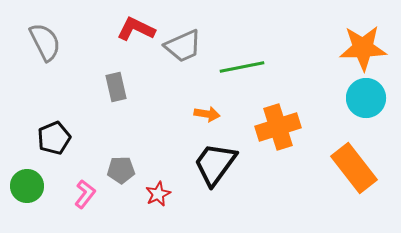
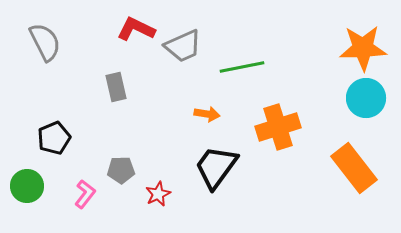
black trapezoid: moved 1 px right, 3 px down
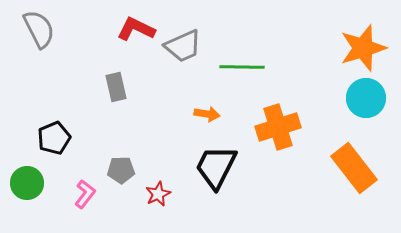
gray semicircle: moved 6 px left, 13 px up
orange star: rotated 15 degrees counterclockwise
green line: rotated 12 degrees clockwise
black trapezoid: rotated 9 degrees counterclockwise
green circle: moved 3 px up
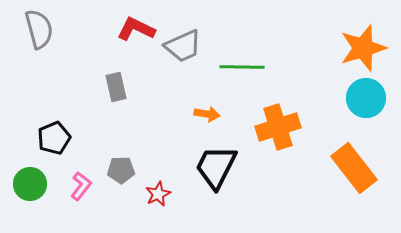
gray semicircle: rotated 12 degrees clockwise
green circle: moved 3 px right, 1 px down
pink L-shape: moved 4 px left, 8 px up
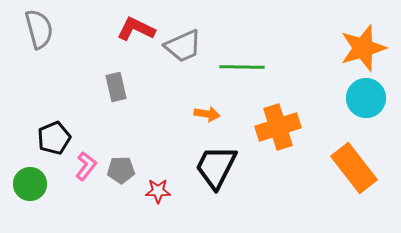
pink L-shape: moved 5 px right, 20 px up
red star: moved 3 px up; rotated 25 degrees clockwise
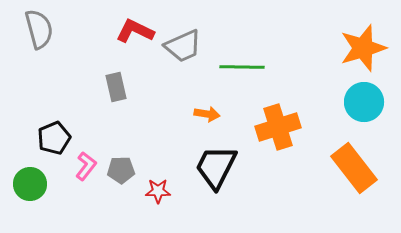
red L-shape: moved 1 px left, 2 px down
cyan circle: moved 2 px left, 4 px down
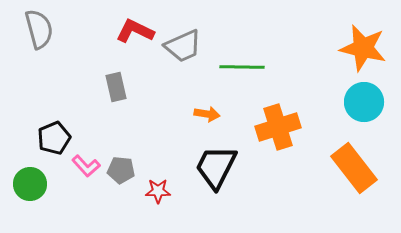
orange star: rotated 30 degrees clockwise
pink L-shape: rotated 100 degrees clockwise
gray pentagon: rotated 8 degrees clockwise
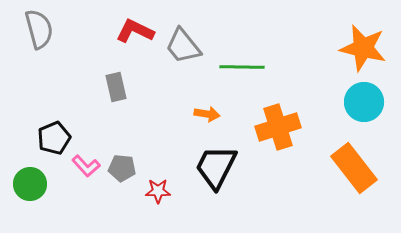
gray trapezoid: rotated 75 degrees clockwise
gray pentagon: moved 1 px right, 2 px up
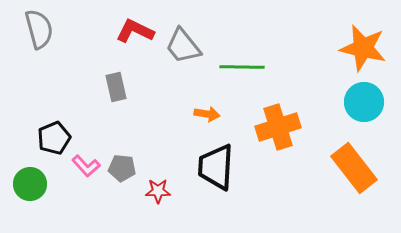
black trapezoid: rotated 24 degrees counterclockwise
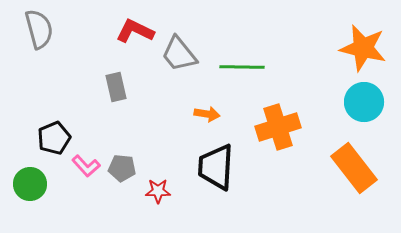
gray trapezoid: moved 4 px left, 8 px down
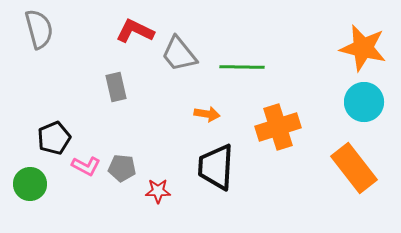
pink L-shape: rotated 20 degrees counterclockwise
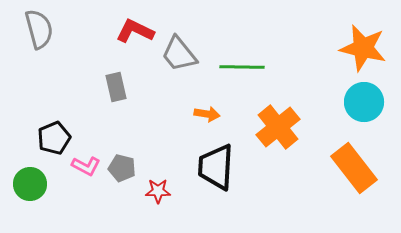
orange cross: rotated 21 degrees counterclockwise
gray pentagon: rotated 8 degrees clockwise
